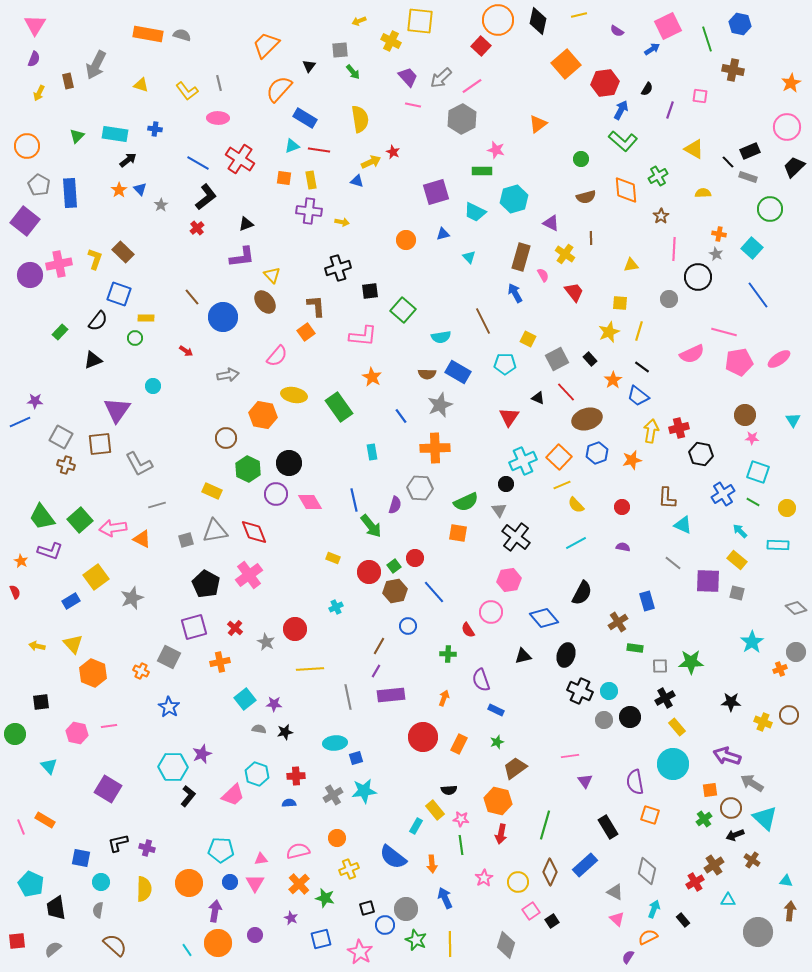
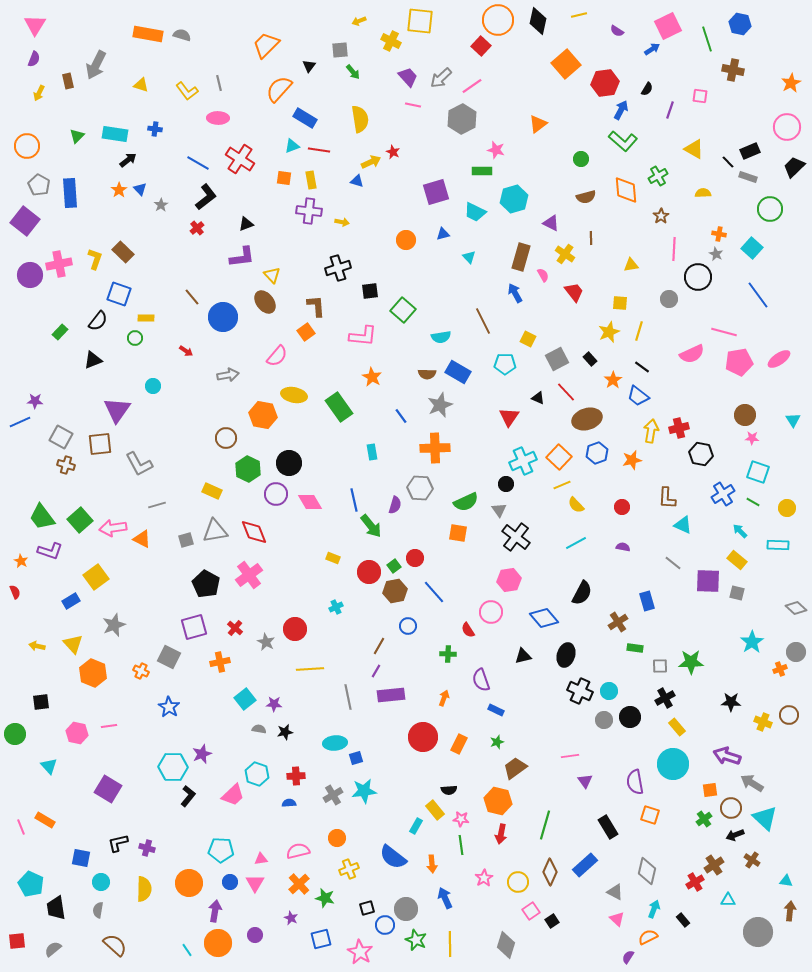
gray star at (132, 598): moved 18 px left, 27 px down
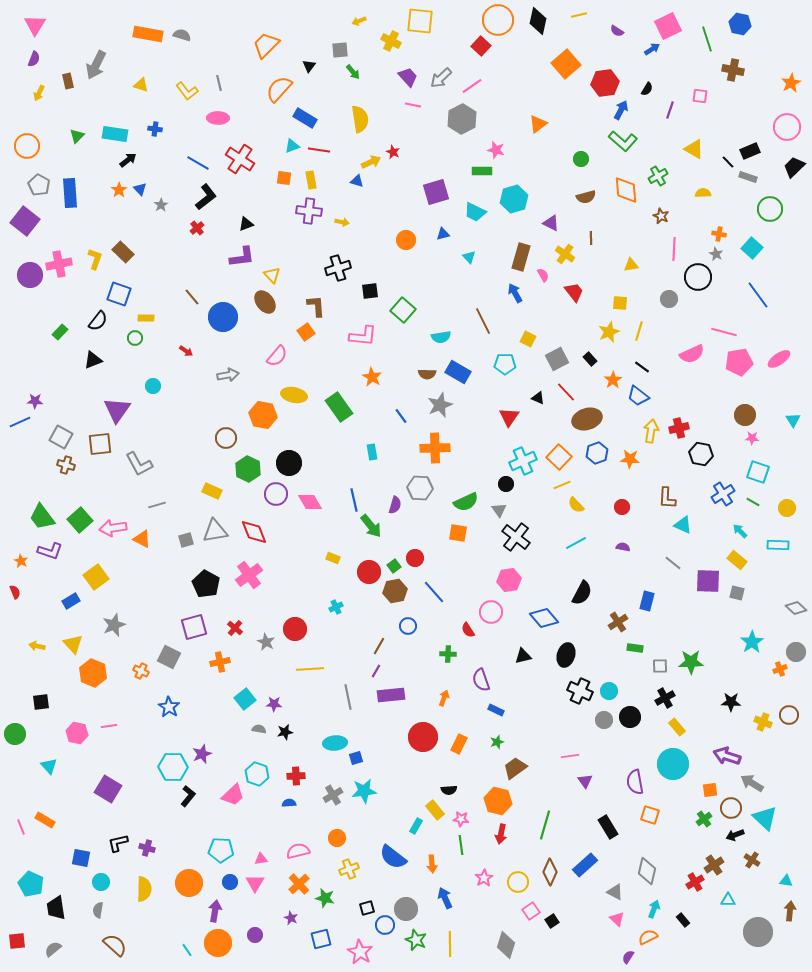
brown star at (661, 216): rotated 14 degrees counterclockwise
orange star at (632, 460): moved 2 px left, 1 px up; rotated 18 degrees clockwise
blue rectangle at (647, 601): rotated 30 degrees clockwise
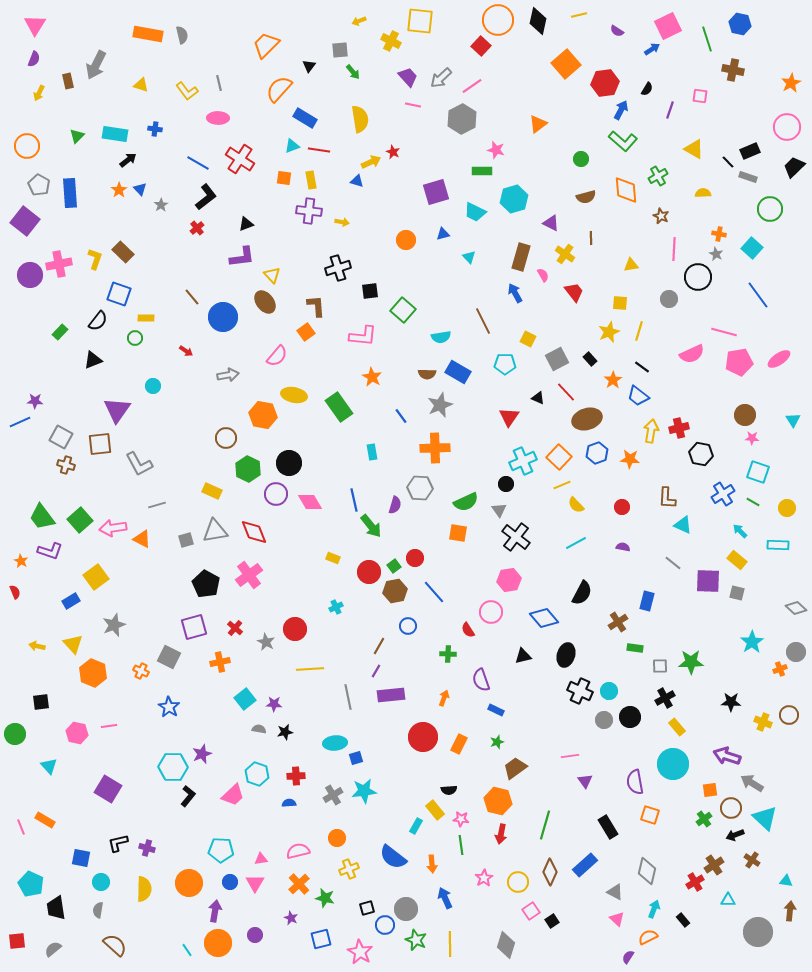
gray semicircle at (182, 35): rotated 60 degrees clockwise
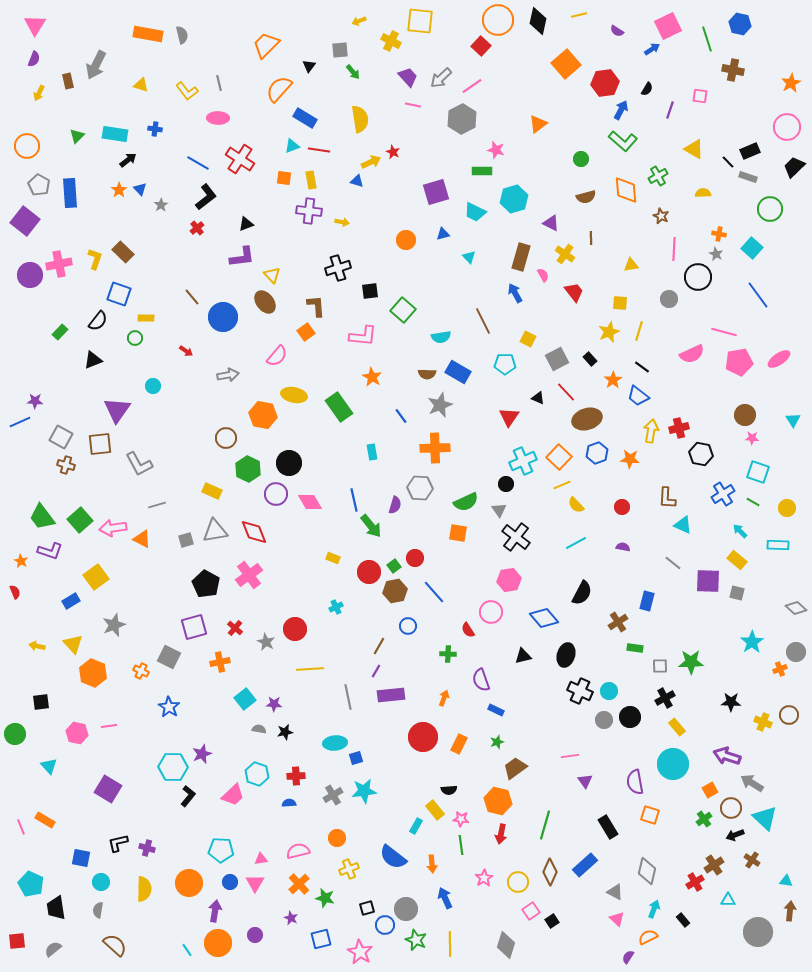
orange square at (710, 790): rotated 21 degrees counterclockwise
